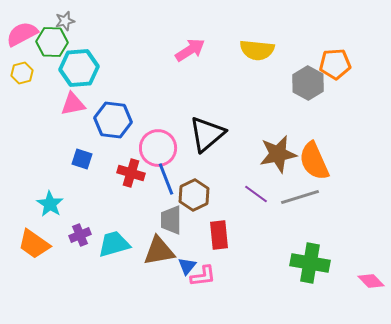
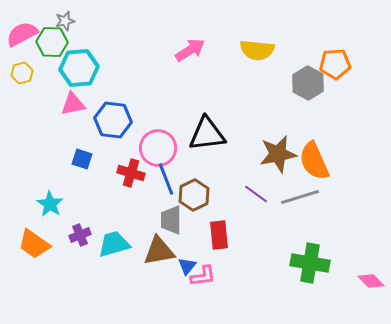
black triangle: rotated 33 degrees clockwise
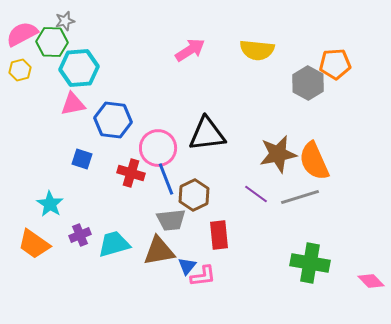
yellow hexagon: moved 2 px left, 3 px up
gray trapezoid: rotated 96 degrees counterclockwise
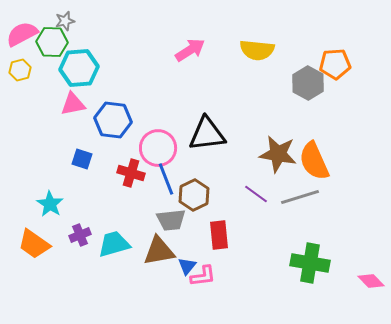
brown star: rotated 21 degrees clockwise
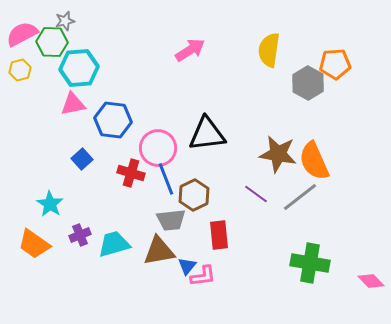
yellow semicircle: moved 12 px right; rotated 92 degrees clockwise
blue square: rotated 30 degrees clockwise
gray line: rotated 21 degrees counterclockwise
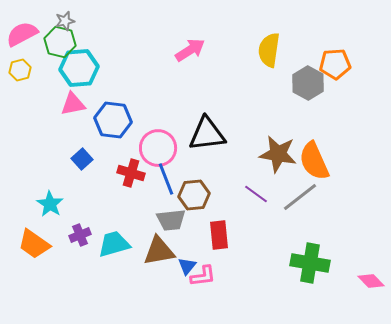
green hexagon: moved 8 px right; rotated 12 degrees clockwise
brown hexagon: rotated 20 degrees clockwise
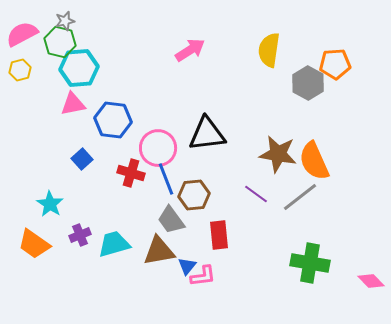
gray trapezoid: rotated 60 degrees clockwise
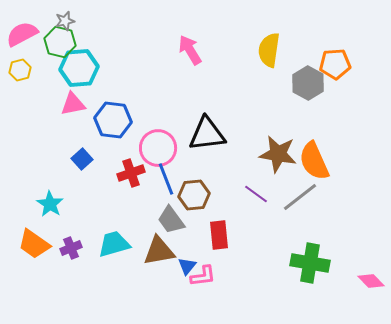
pink arrow: rotated 88 degrees counterclockwise
red cross: rotated 36 degrees counterclockwise
purple cross: moved 9 px left, 13 px down
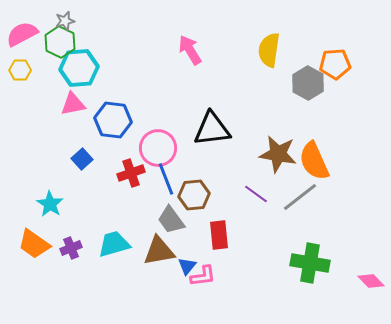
green hexagon: rotated 12 degrees clockwise
yellow hexagon: rotated 15 degrees clockwise
black triangle: moved 5 px right, 5 px up
